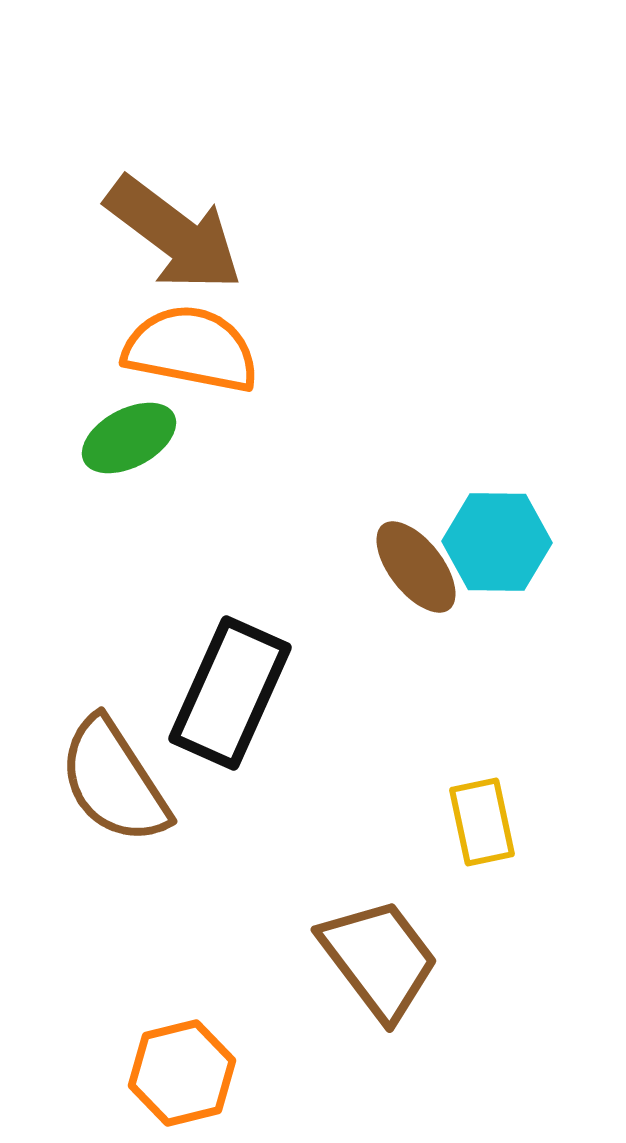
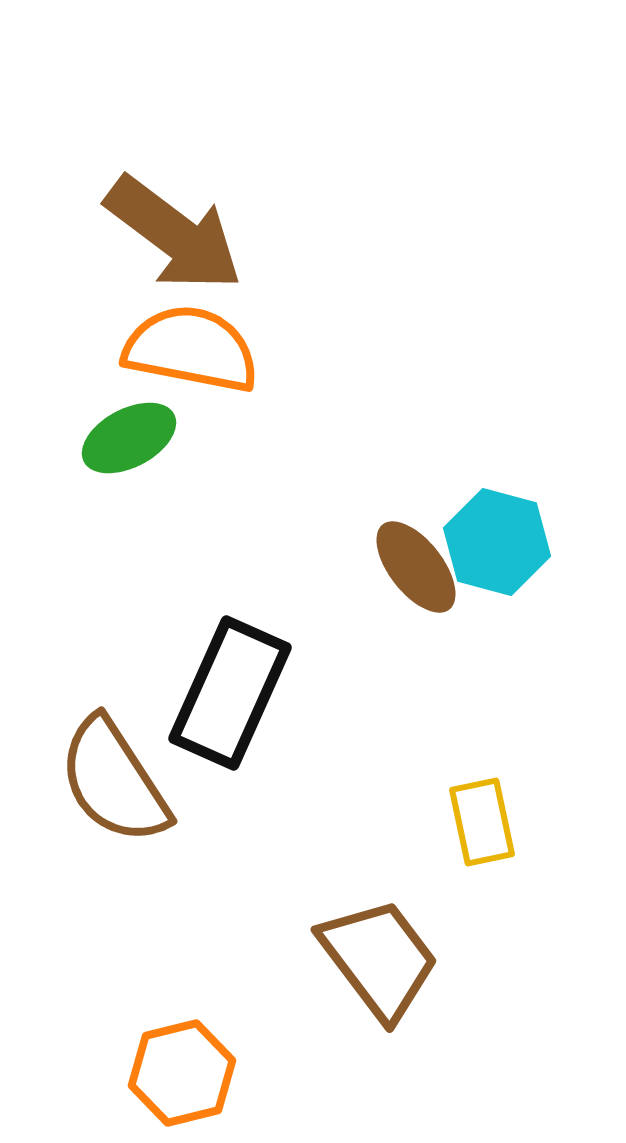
cyan hexagon: rotated 14 degrees clockwise
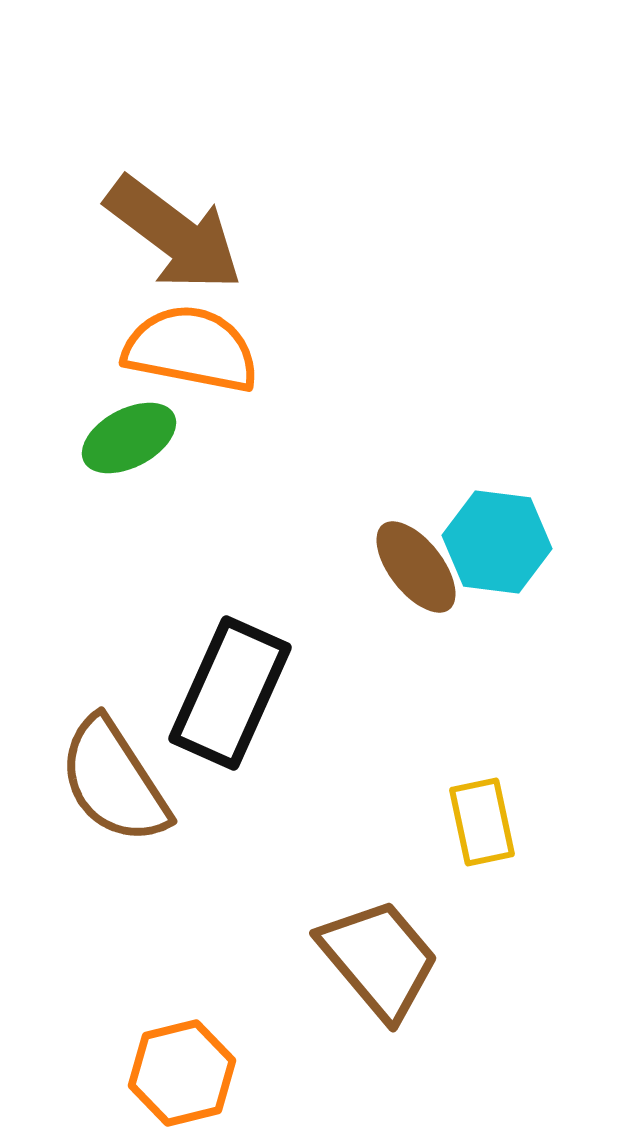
cyan hexagon: rotated 8 degrees counterclockwise
brown trapezoid: rotated 3 degrees counterclockwise
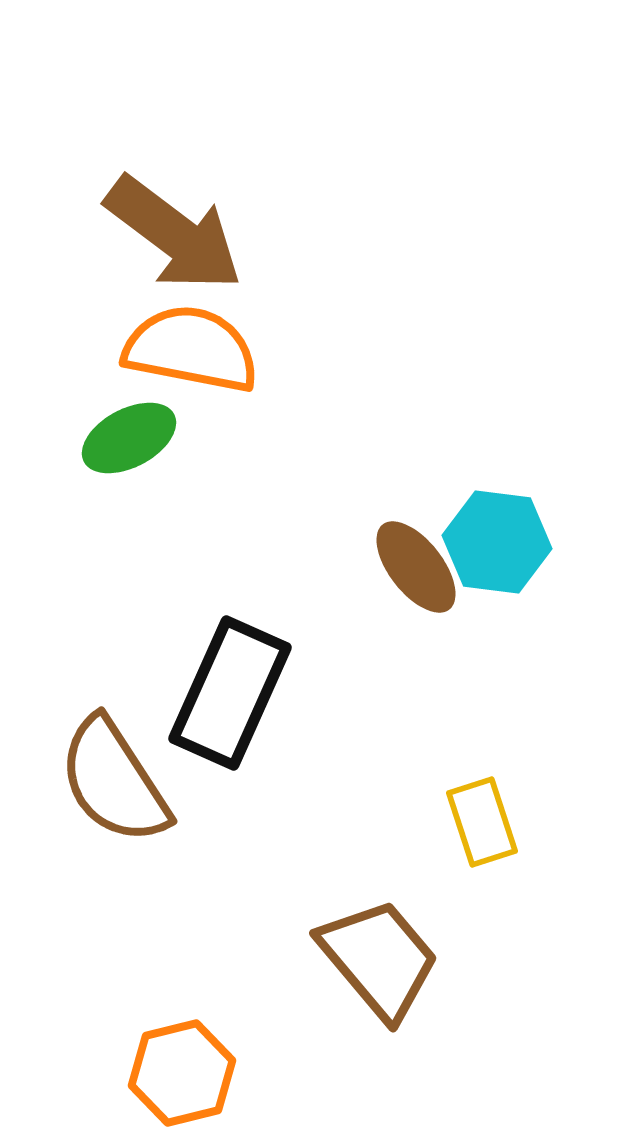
yellow rectangle: rotated 6 degrees counterclockwise
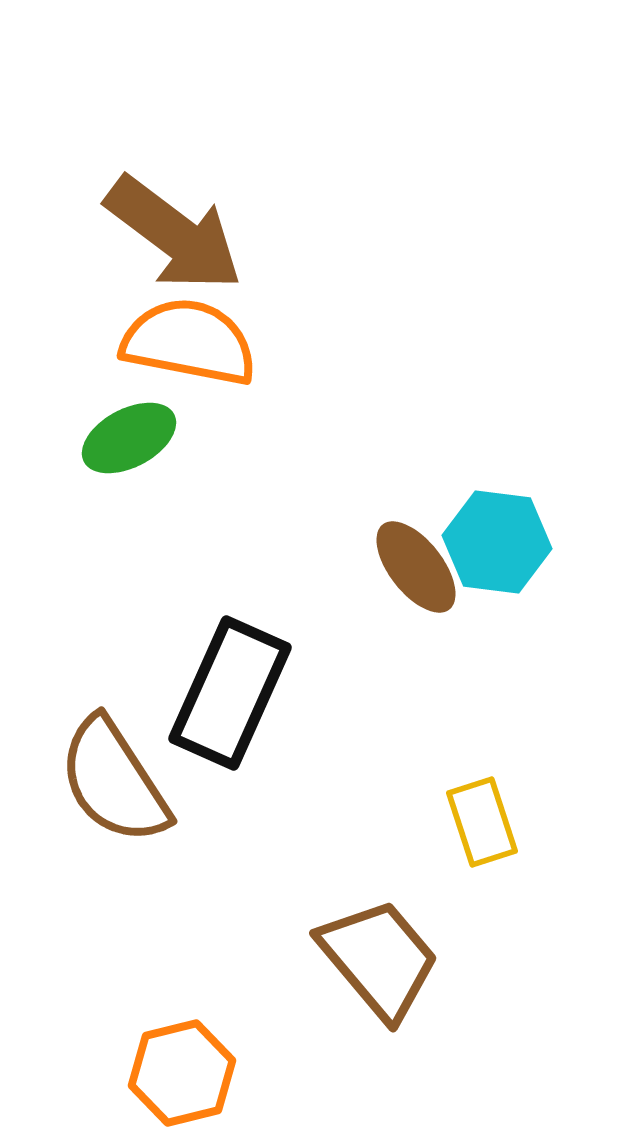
orange semicircle: moved 2 px left, 7 px up
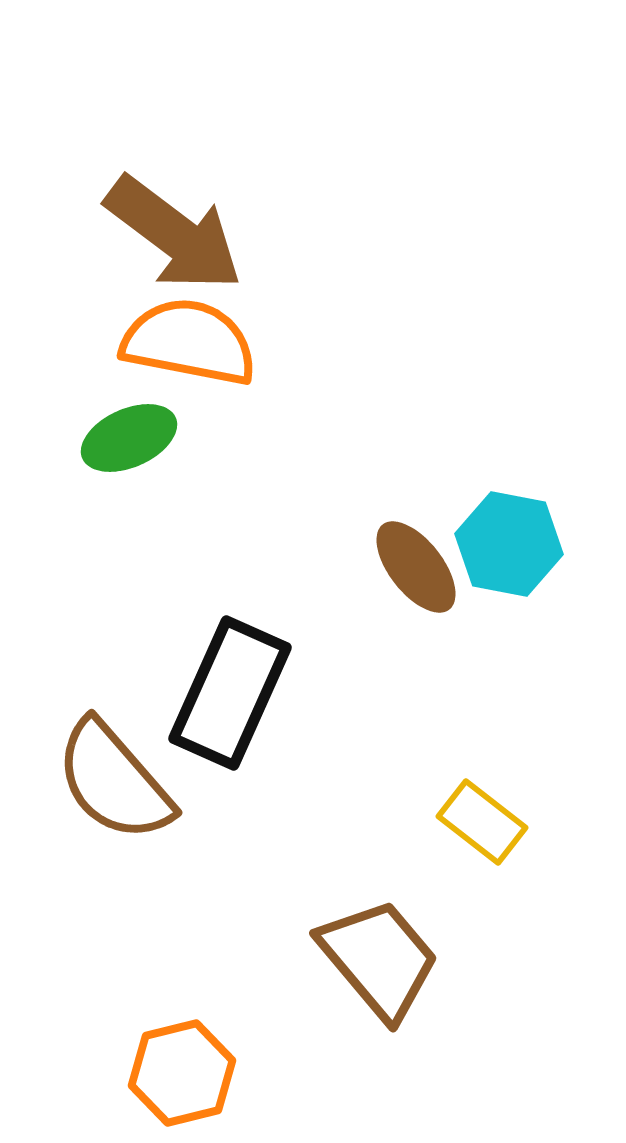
green ellipse: rotated 4 degrees clockwise
cyan hexagon: moved 12 px right, 2 px down; rotated 4 degrees clockwise
brown semicircle: rotated 8 degrees counterclockwise
yellow rectangle: rotated 34 degrees counterclockwise
